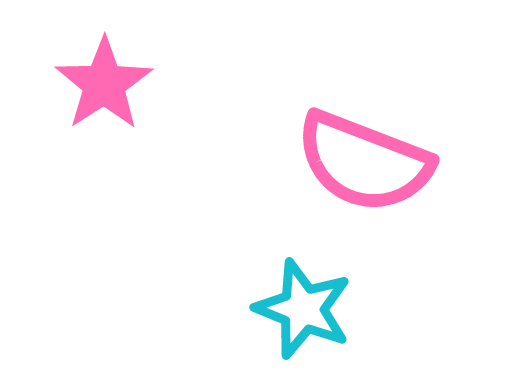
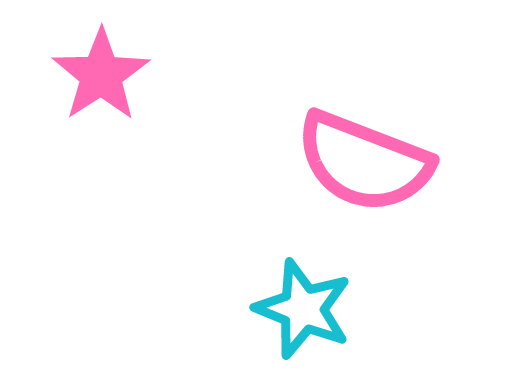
pink star: moved 3 px left, 9 px up
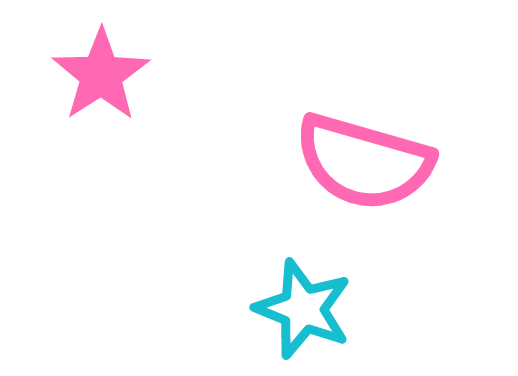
pink semicircle: rotated 5 degrees counterclockwise
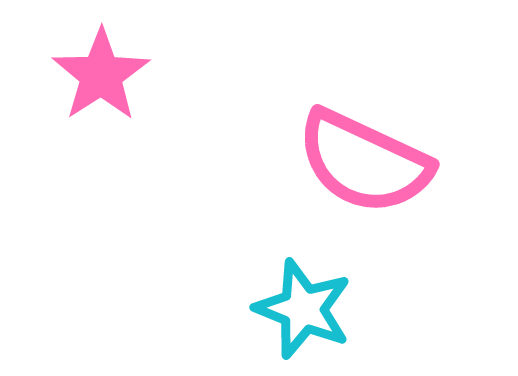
pink semicircle: rotated 9 degrees clockwise
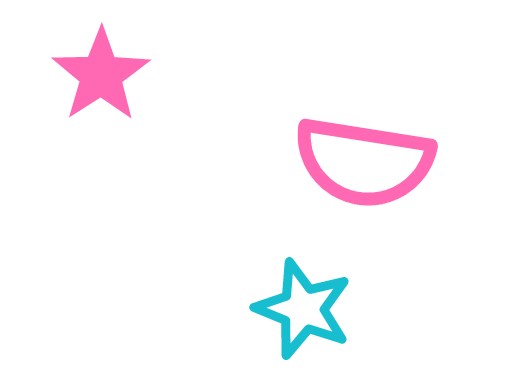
pink semicircle: rotated 16 degrees counterclockwise
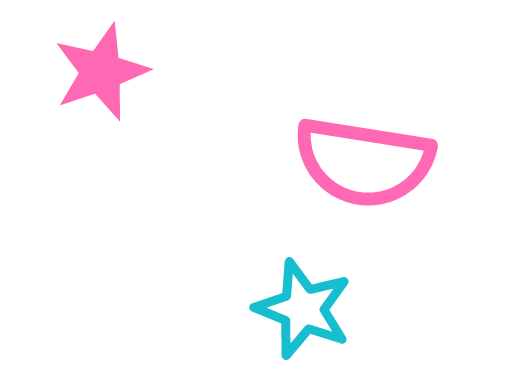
pink star: moved 3 px up; rotated 14 degrees clockwise
